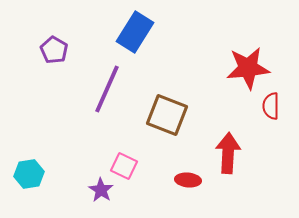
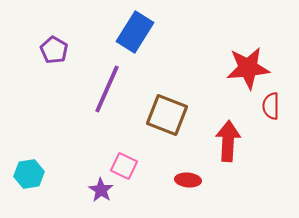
red arrow: moved 12 px up
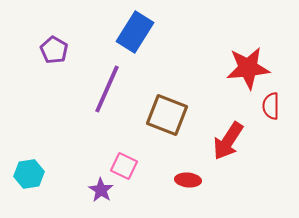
red arrow: rotated 150 degrees counterclockwise
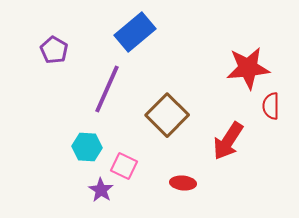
blue rectangle: rotated 18 degrees clockwise
brown square: rotated 24 degrees clockwise
cyan hexagon: moved 58 px right, 27 px up; rotated 12 degrees clockwise
red ellipse: moved 5 px left, 3 px down
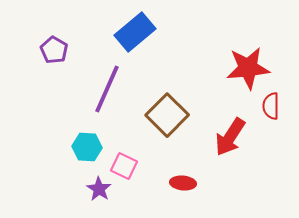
red arrow: moved 2 px right, 4 px up
purple star: moved 2 px left, 1 px up
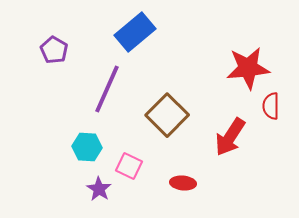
pink square: moved 5 px right
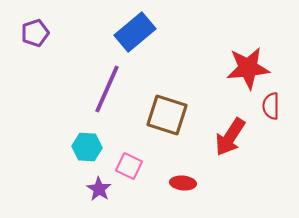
purple pentagon: moved 19 px left, 17 px up; rotated 24 degrees clockwise
brown square: rotated 27 degrees counterclockwise
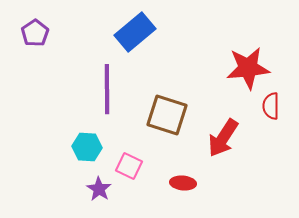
purple pentagon: rotated 16 degrees counterclockwise
purple line: rotated 24 degrees counterclockwise
red arrow: moved 7 px left, 1 px down
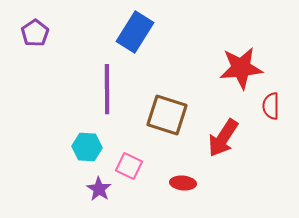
blue rectangle: rotated 18 degrees counterclockwise
red star: moved 7 px left
